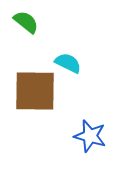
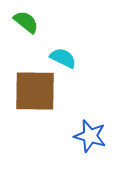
cyan semicircle: moved 5 px left, 5 px up
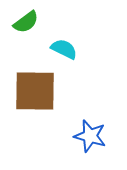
green semicircle: rotated 104 degrees clockwise
cyan semicircle: moved 1 px right, 9 px up
